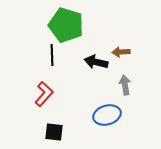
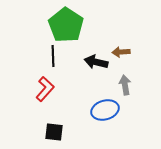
green pentagon: rotated 16 degrees clockwise
black line: moved 1 px right, 1 px down
red L-shape: moved 1 px right, 5 px up
blue ellipse: moved 2 px left, 5 px up
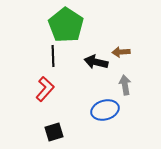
black square: rotated 24 degrees counterclockwise
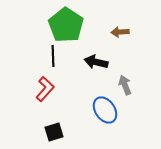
brown arrow: moved 1 px left, 20 px up
gray arrow: rotated 12 degrees counterclockwise
blue ellipse: rotated 72 degrees clockwise
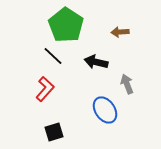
black line: rotated 45 degrees counterclockwise
gray arrow: moved 2 px right, 1 px up
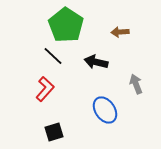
gray arrow: moved 9 px right
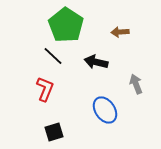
red L-shape: rotated 20 degrees counterclockwise
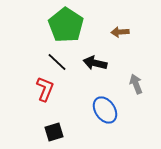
black line: moved 4 px right, 6 px down
black arrow: moved 1 px left, 1 px down
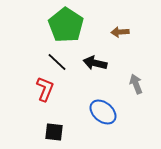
blue ellipse: moved 2 px left, 2 px down; rotated 16 degrees counterclockwise
black square: rotated 24 degrees clockwise
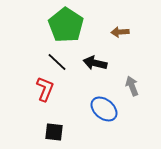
gray arrow: moved 4 px left, 2 px down
blue ellipse: moved 1 px right, 3 px up
